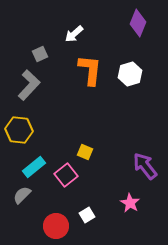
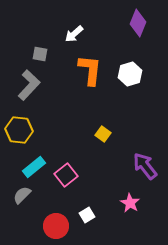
gray square: rotated 35 degrees clockwise
yellow square: moved 18 px right, 18 px up; rotated 14 degrees clockwise
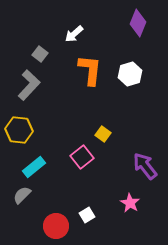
gray square: rotated 28 degrees clockwise
pink square: moved 16 px right, 18 px up
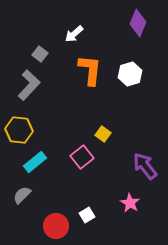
cyan rectangle: moved 1 px right, 5 px up
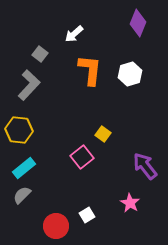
cyan rectangle: moved 11 px left, 6 px down
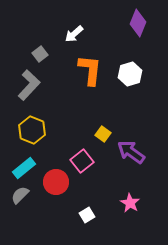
gray square: rotated 14 degrees clockwise
yellow hexagon: moved 13 px right; rotated 16 degrees clockwise
pink square: moved 4 px down
purple arrow: moved 14 px left, 14 px up; rotated 16 degrees counterclockwise
gray semicircle: moved 2 px left
red circle: moved 44 px up
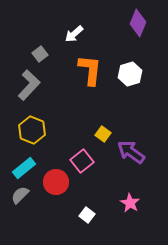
white square: rotated 21 degrees counterclockwise
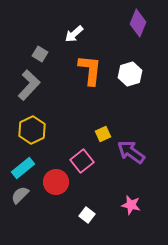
gray square: rotated 21 degrees counterclockwise
yellow hexagon: rotated 12 degrees clockwise
yellow square: rotated 28 degrees clockwise
cyan rectangle: moved 1 px left
pink star: moved 1 px right, 2 px down; rotated 18 degrees counterclockwise
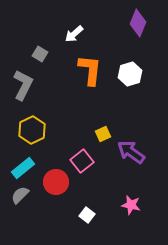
gray L-shape: moved 6 px left; rotated 16 degrees counterclockwise
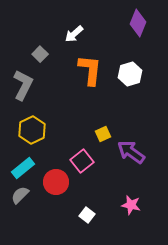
gray square: rotated 14 degrees clockwise
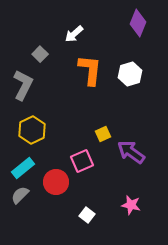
pink square: rotated 15 degrees clockwise
